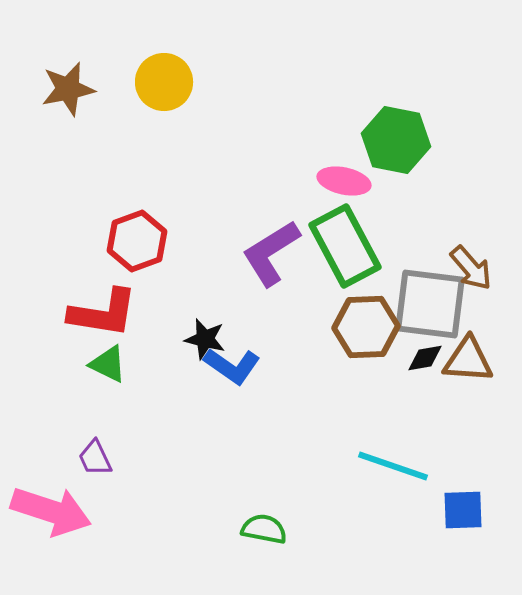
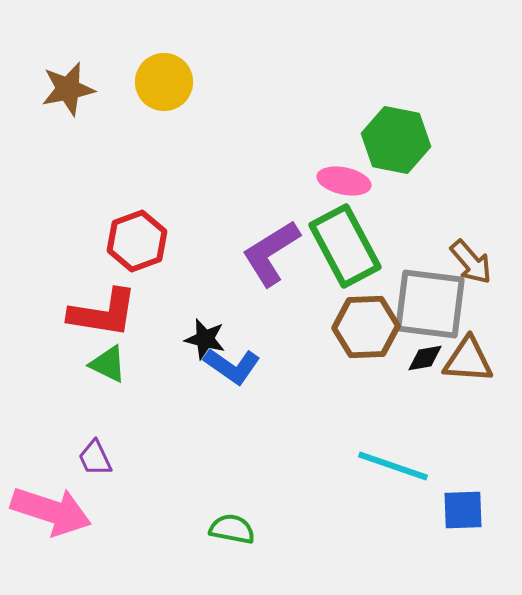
brown arrow: moved 6 px up
green semicircle: moved 32 px left
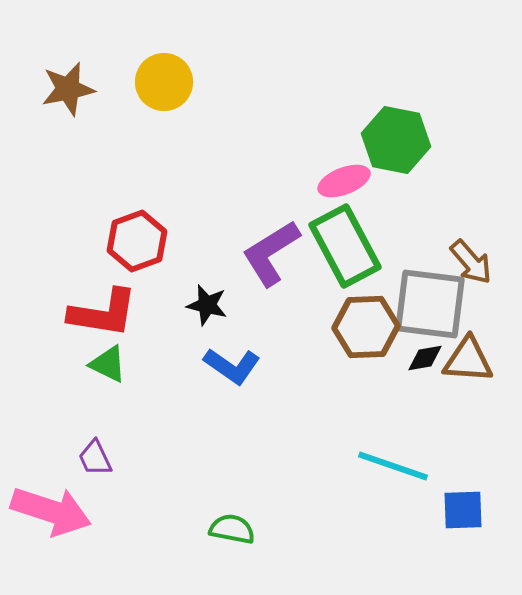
pink ellipse: rotated 33 degrees counterclockwise
black star: moved 2 px right, 34 px up
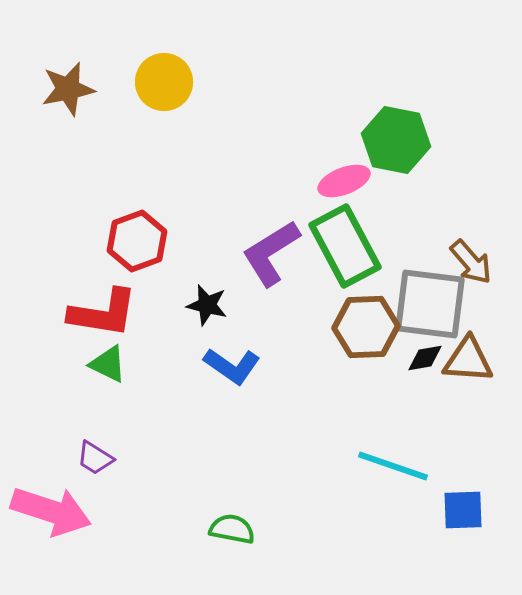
purple trapezoid: rotated 33 degrees counterclockwise
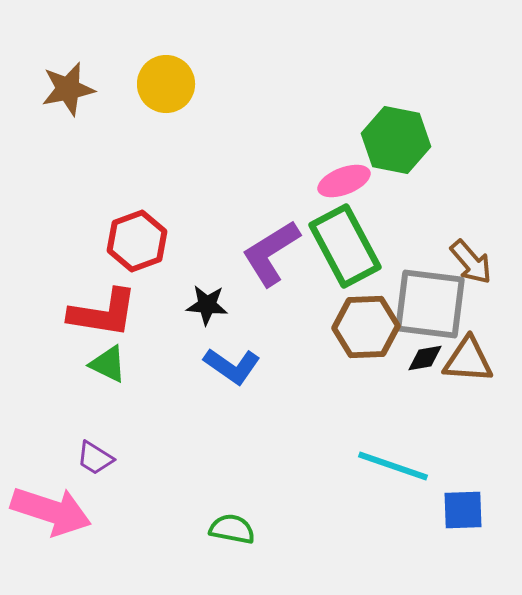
yellow circle: moved 2 px right, 2 px down
black star: rotated 9 degrees counterclockwise
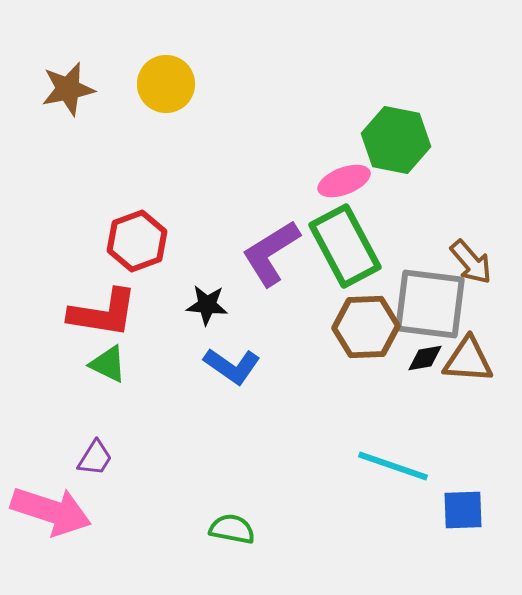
purple trapezoid: rotated 90 degrees counterclockwise
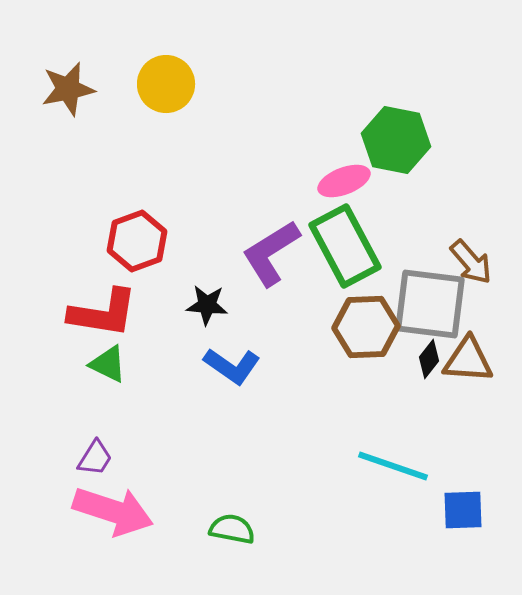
black diamond: moved 4 px right, 1 px down; rotated 42 degrees counterclockwise
pink arrow: moved 62 px right
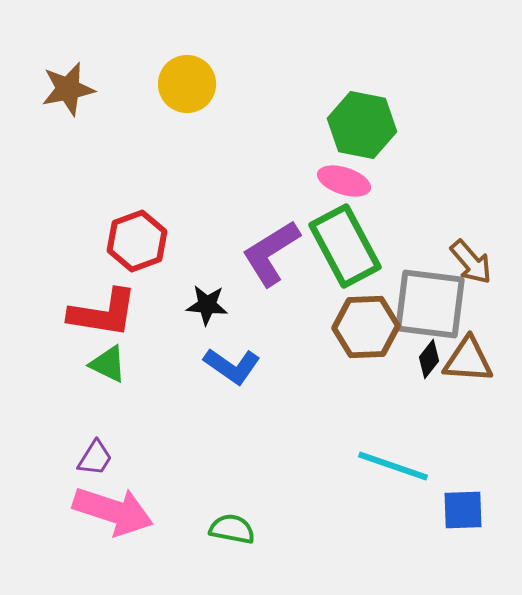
yellow circle: moved 21 px right
green hexagon: moved 34 px left, 15 px up
pink ellipse: rotated 39 degrees clockwise
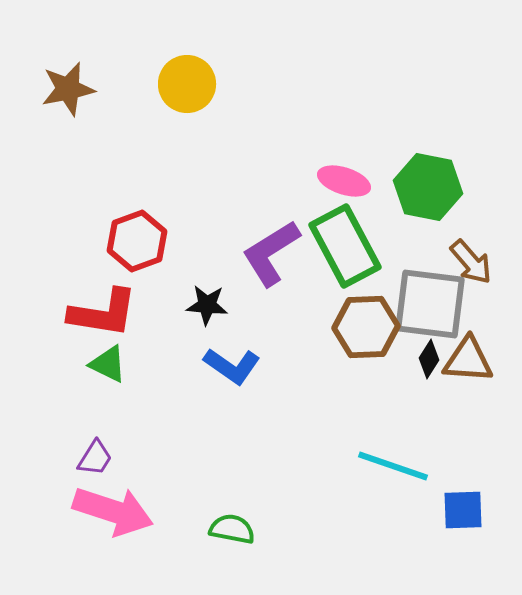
green hexagon: moved 66 px right, 62 px down
black diamond: rotated 6 degrees counterclockwise
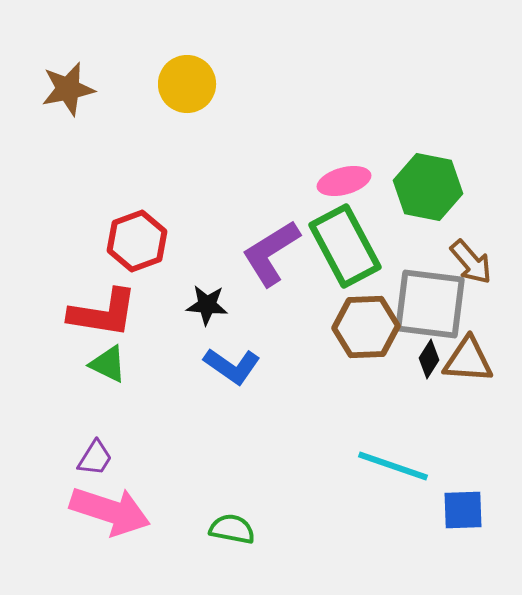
pink ellipse: rotated 33 degrees counterclockwise
pink arrow: moved 3 px left
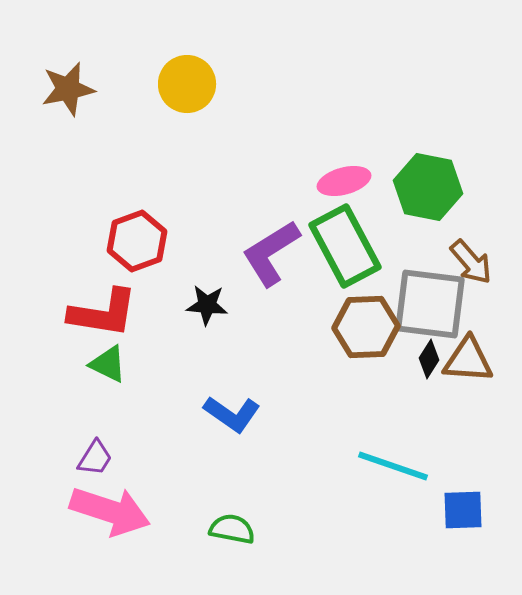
blue L-shape: moved 48 px down
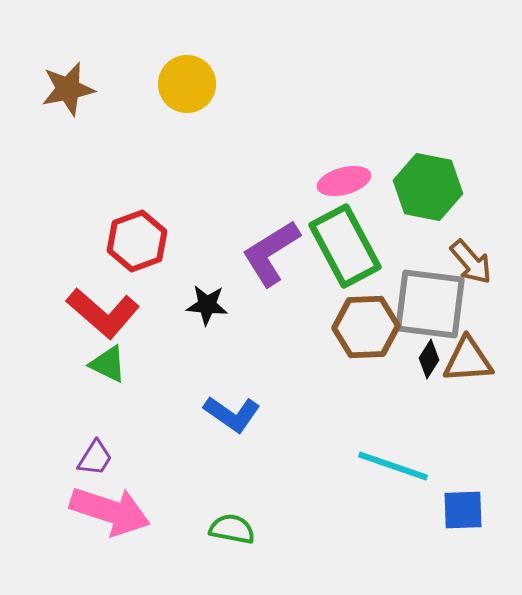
red L-shape: rotated 32 degrees clockwise
brown triangle: rotated 8 degrees counterclockwise
